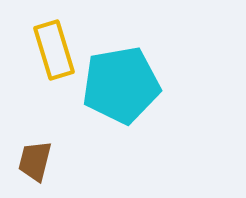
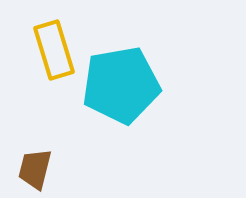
brown trapezoid: moved 8 px down
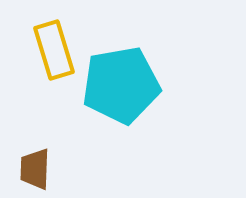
brown trapezoid: rotated 12 degrees counterclockwise
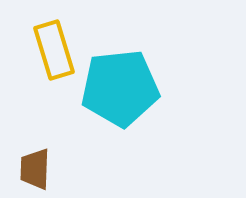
cyan pentagon: moved 1 px left, 3 px down; rotated 4 degrees clockwise
